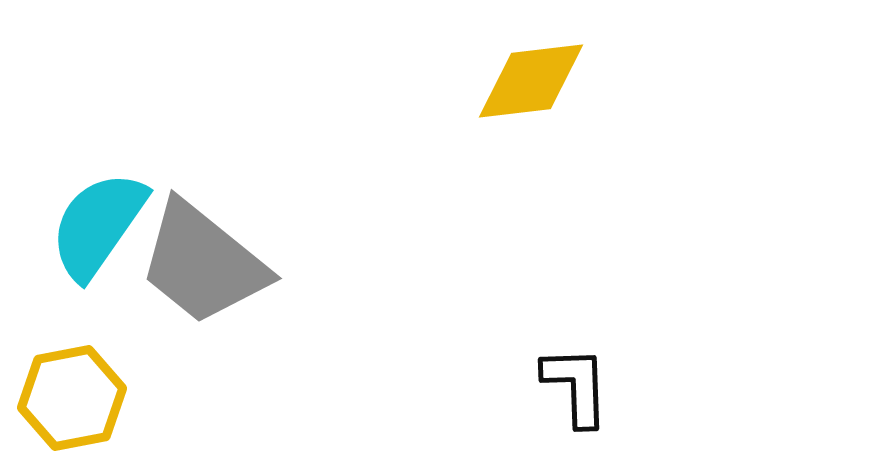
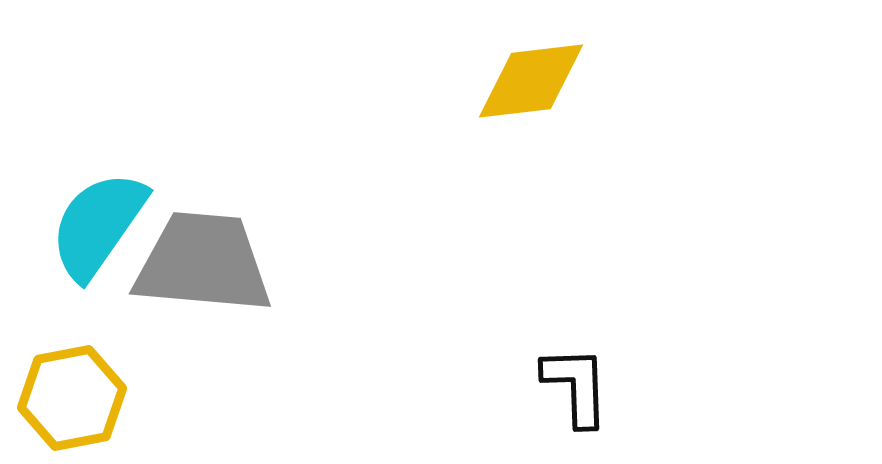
gray trapezoid: rotated 146 degrees clockwise
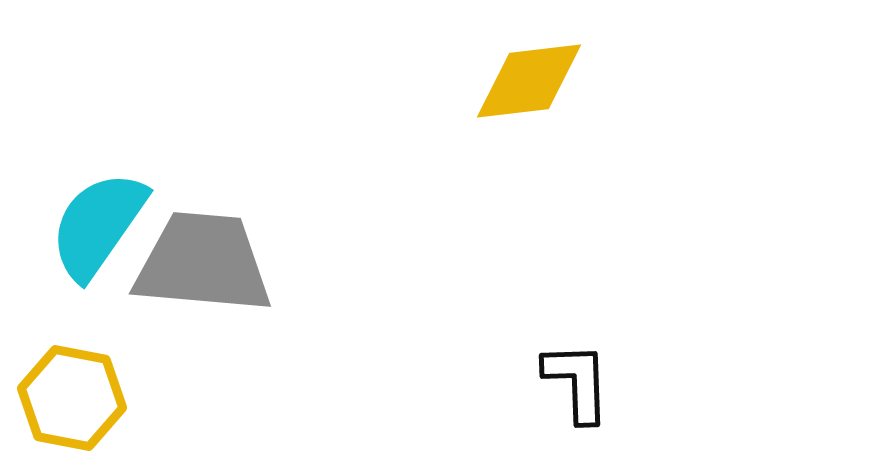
yellow diamond: moved 2 px left
black L-shape: moved 1 px right, 4 px up
yellow hexagon: rotated 22 degrees clockwise
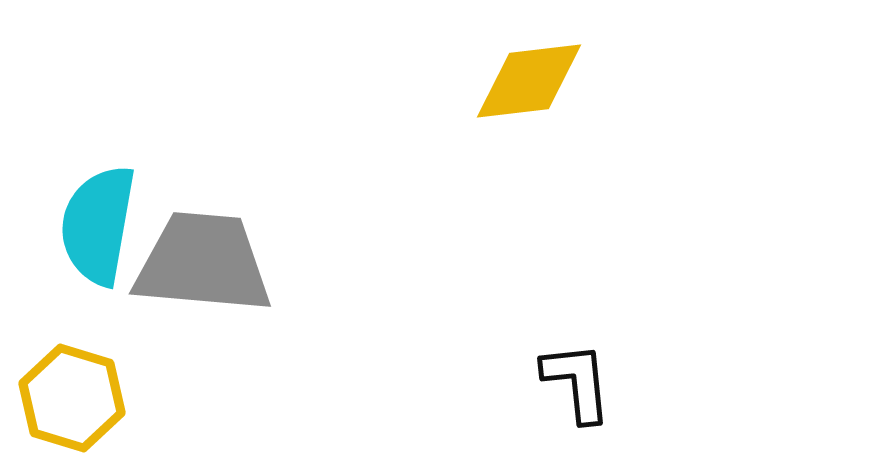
cyan semicircle: rotated 25 degrees counterclockwise
black L-shape: rotated 4 degrees counterclockwise
yellow hexagon: rotated 6 degrees clockwise
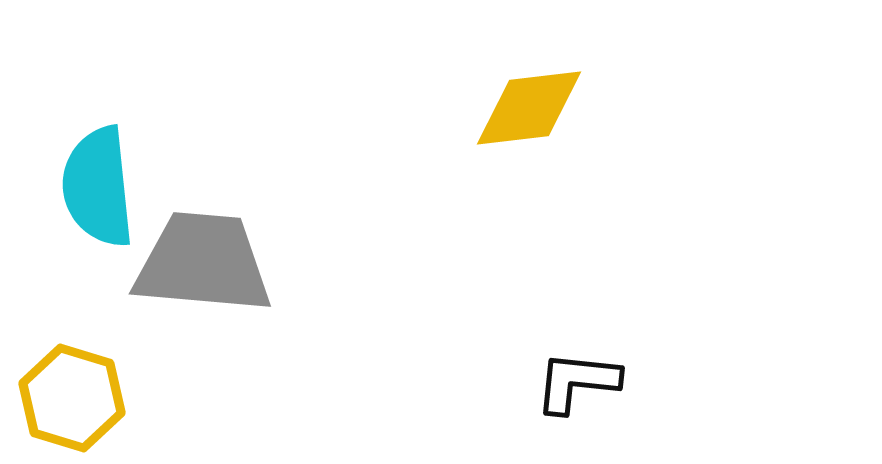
yellow diamond: moved 27 px down
cyan semicircle: moved 38 px up; rotated 16 degrees counterclockwise
black L-shape: rotated 78 degrees counterclockwise
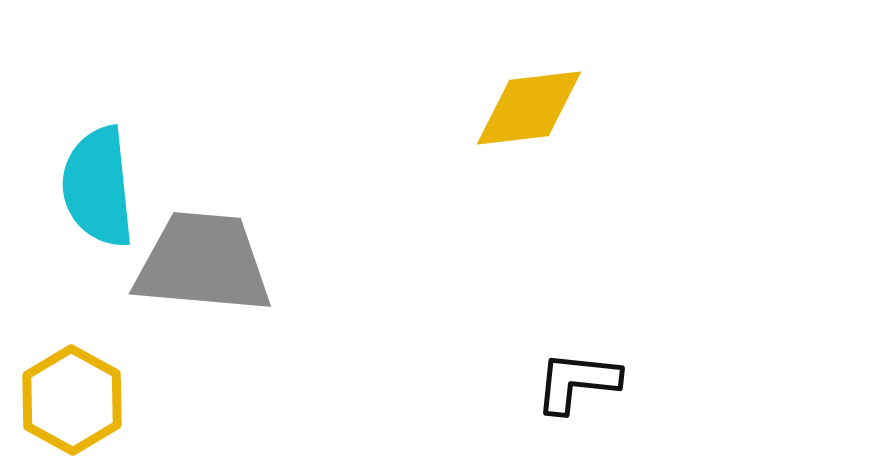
yellow hexagon: moved 2 px down; rotated 12 degrees clockwise
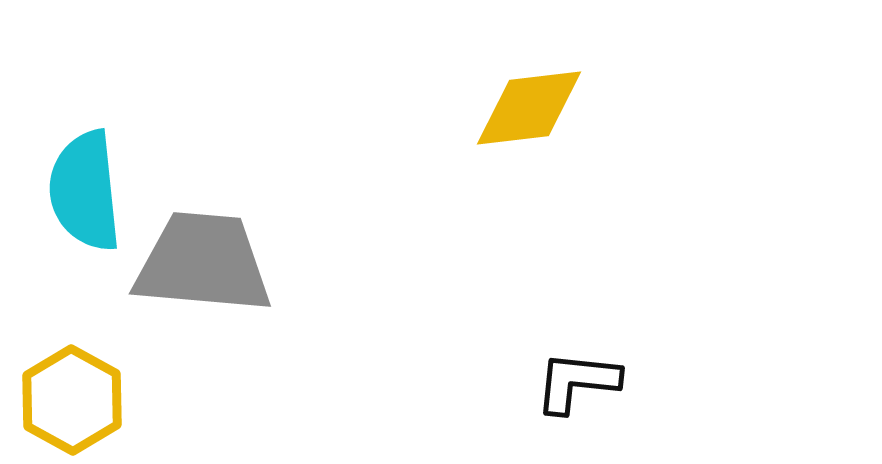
cyan semicircle: moved 13 px left, 4 px down
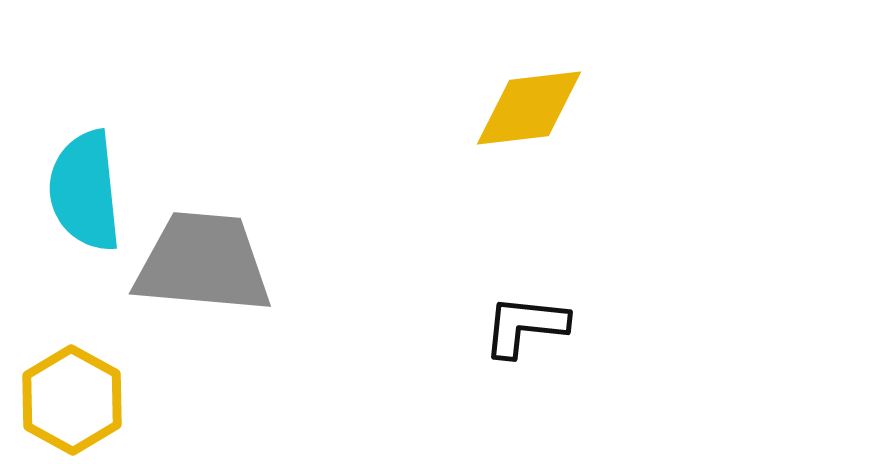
black L-shape: moved 52 px left, 56 px up
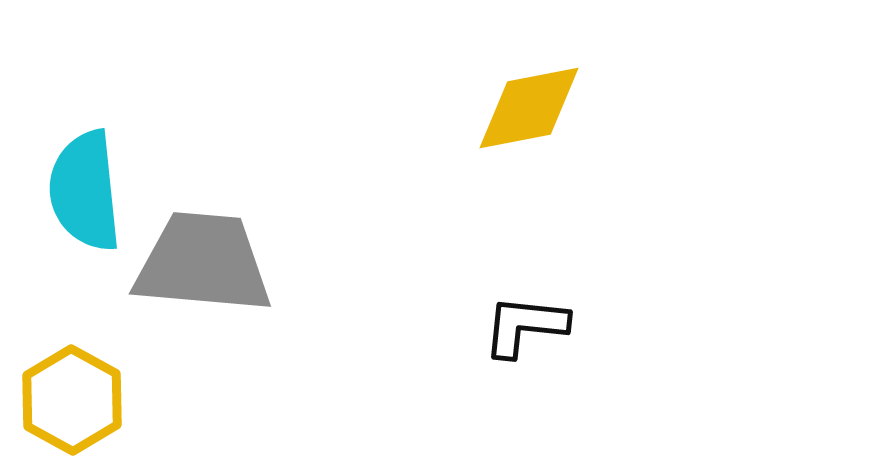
yellow diamond: rotated 4 degrees counterclockwise
